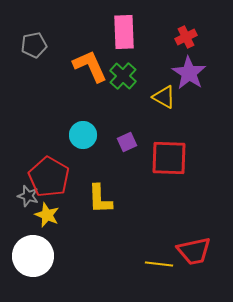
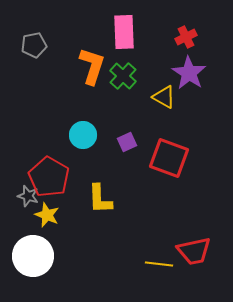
orange L-shape: moved 2 px right; rotated 42 degrees clockwise
red square: rotated 18 degrees clockwise
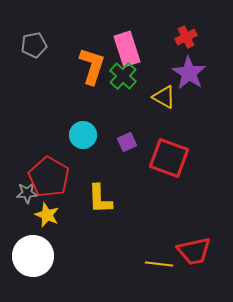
pink rectangle: moved 3 px right, 17 px down; rotated 16 degrees counterclockwise
gray star: moved 1 px left, 3 px up; rotated 20 degrees counterclockwise
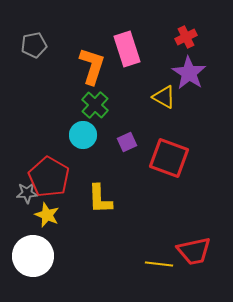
green cross: moved 28 px left, 29 px down
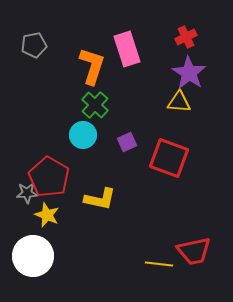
yellow triangle: moved 15 px right, 5 px down; rotated 25 degrees counterclockwise
yellow L-shape: rotated 76 degrees counterclockwise
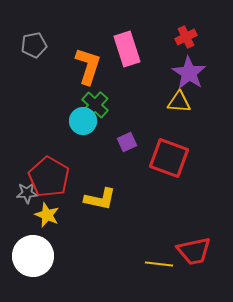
orange L-shape: moved 4 px left
cyan circle: moved 14 px up
